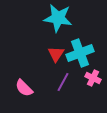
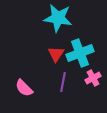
pink cross: rotated 35 degrees clockwise
purple line: rotated 18 degrees counterclockwise
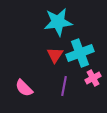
cyan star: moved 4 px down; rotated 16 degrees counterclockwise
red triangle: moved 1 px left, 1 px down
purple line: moved 1 px right, 4 px down
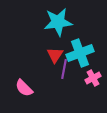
purple line: moved 17 px up
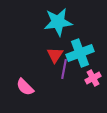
pink semicircle: moved 1 px right, 1 px up
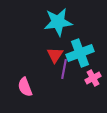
pink semicircle: rotated 24 degrees clockwise
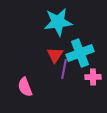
pink cross: moved 1 px up; rotated 28 degrees clockwise
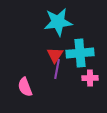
cyan cross: rotated 16 degrees clockwise
purple line: moved 7 px left
pink cross: moved 3 px left, 1 px down
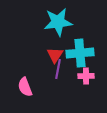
purple line: moved 1 px right
pink cross: moved 4 px left, 2 px up
